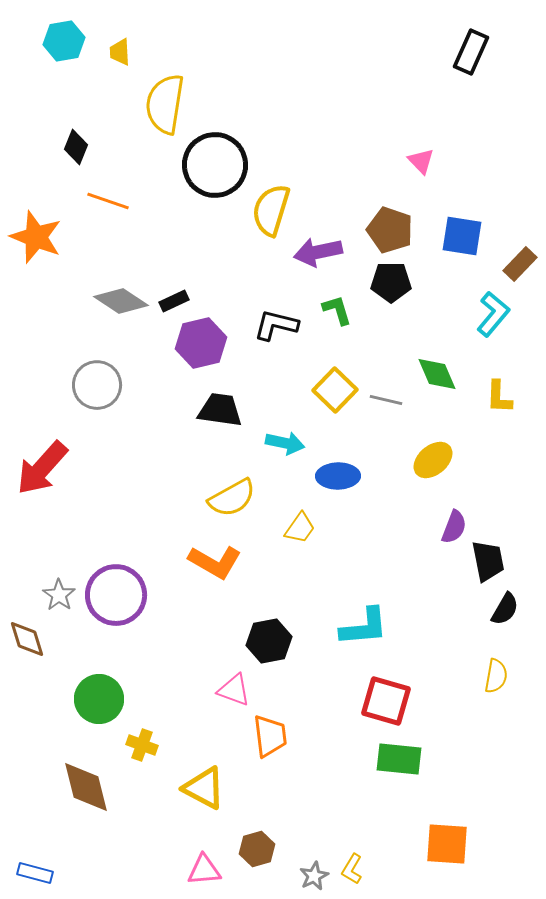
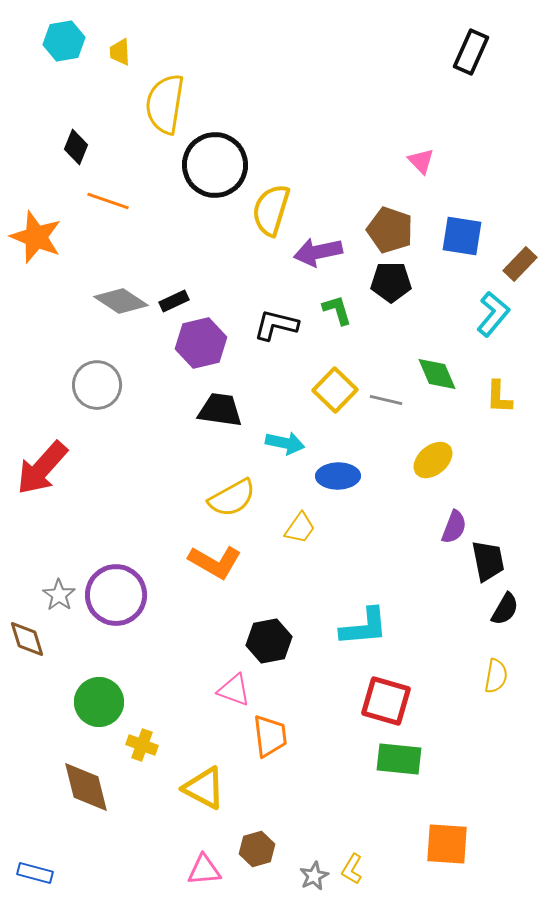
green circle at (99, 699): moved 3 px down
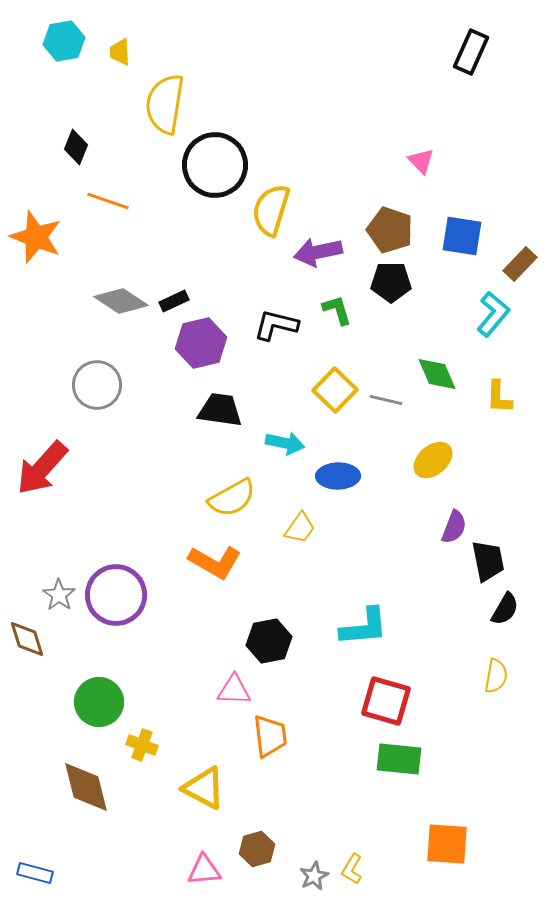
pink triangle at (234, 690): rotated 18 degrees counterclockwise
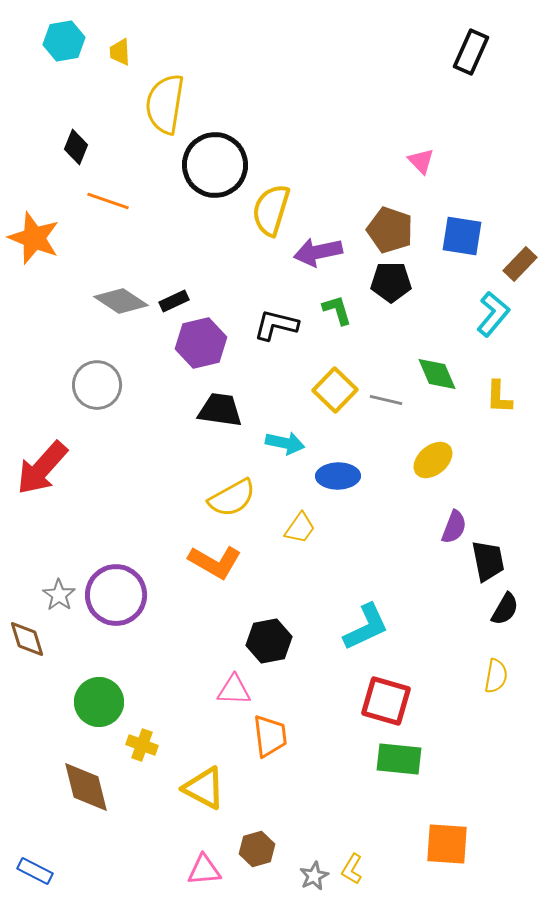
orange star at (36, 237): moved 2 px left, 1 px down
cyan L-shape at (364, 627): moved 2 px right; rotated 20 degrees counterclockwise
blue rectangle at (35, 873): moved 2 px up; rotated 12 degrees clockwise
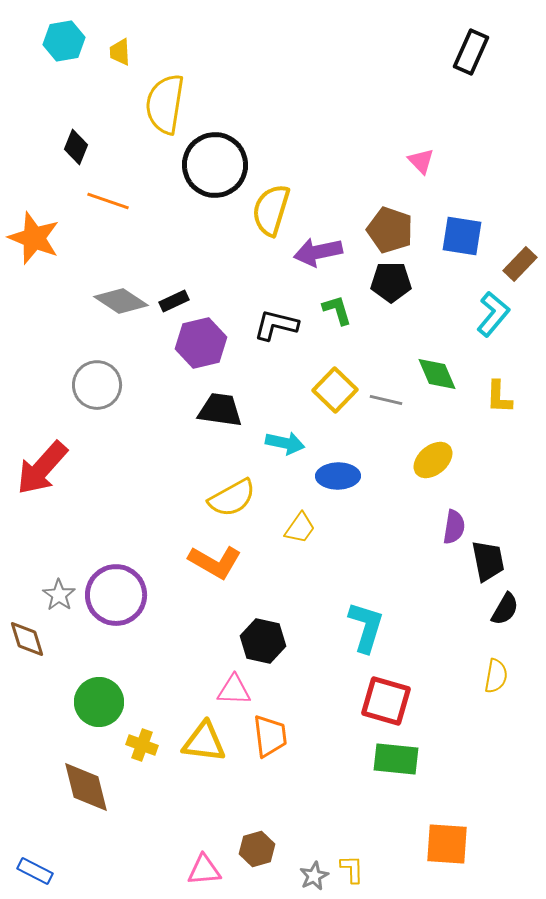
purple semicircle at (454, 527): rotated 12 degrees counterclockwise
cyan L-shape at (366, 627): rotated 48 degrees counterclockwise
black hexagon at (269, 641): moved 6 px left; rotated 24 degrees clockwise
green rectangle at (399, 759): moved 3 px left
yellow triangle at (204, 788): moved 46 px up; rotated 21 degrees counterclockwise
yellow L-shape at (352, 869): rotated 148 degrees clockwise
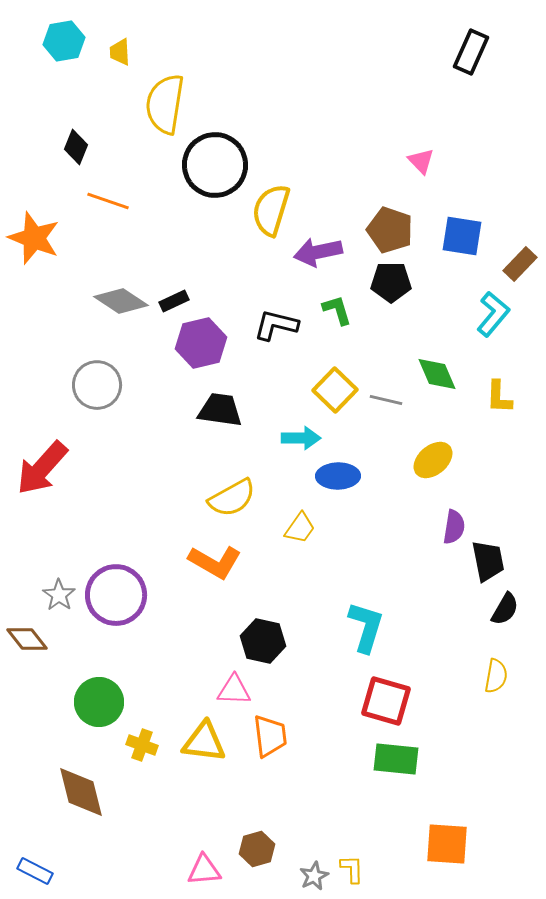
cyan arrow at (285, 443): moved 16 px right, 5 px up; rotated 12 degrees counterclockwise
brown diamond at (27, 639): rotated 21 degrees counterclockwise
brown diamond at (86, 787): moved 5 px left, 5 px down
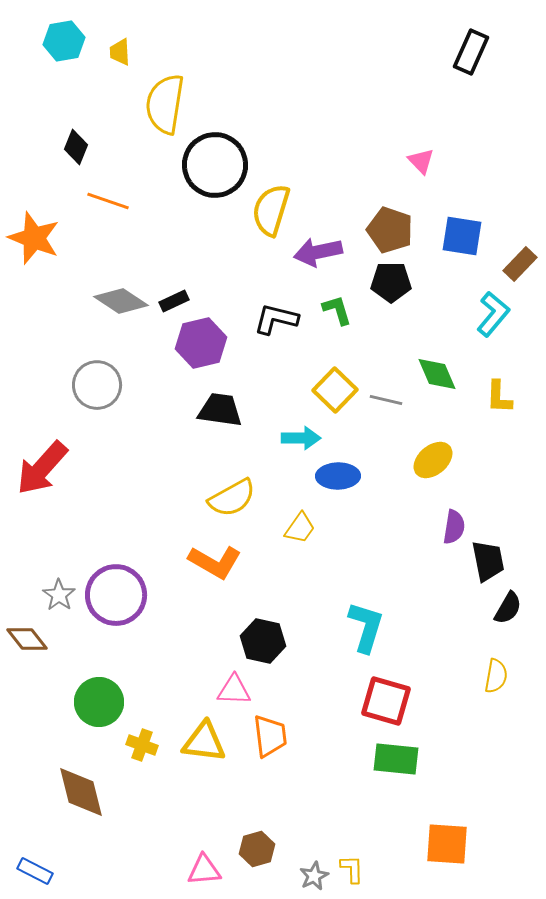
black L-shape at (276, 325): moved 6 px up
black semicircle at (505, 609): moved 3 px right, 1 px up
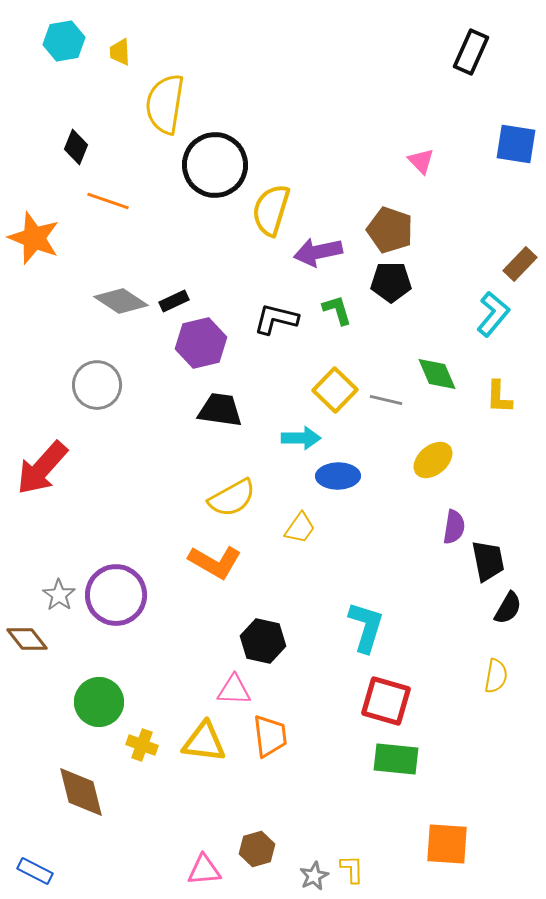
blue square at (462, 236): moved 54 px right, 92 px up
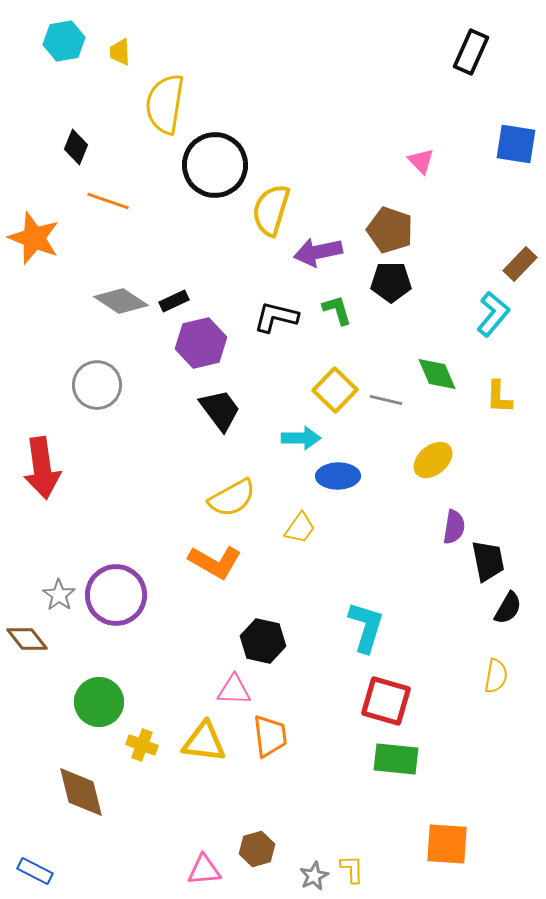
black L-shape at (276, 319): moved 2 px up
black trapezoid at (220, 410): rotated 45 degrees clockwise
red arrow at (42, 468): rotated 50 degrees counterclockwise
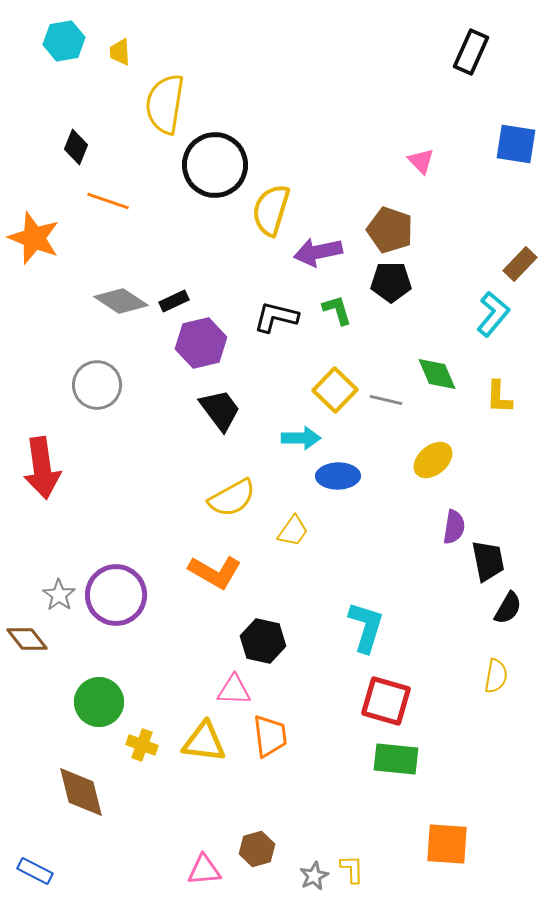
yellow trapezoid at (300, 528): moved 7 px left, 3 px down
orange L-shape at (215, 562): moved 10 px down
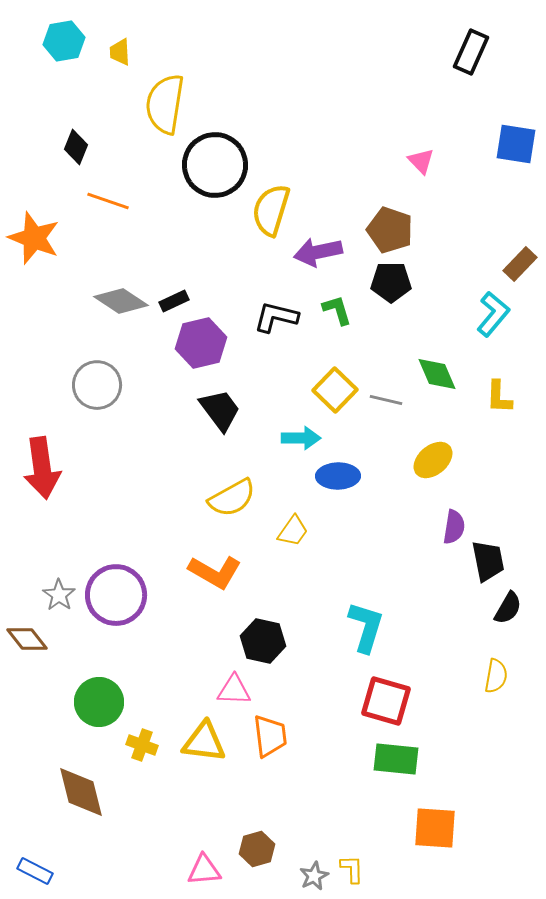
orange square at (447, 844): moved 12 px left, 16 px up
